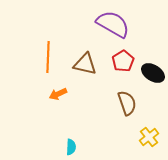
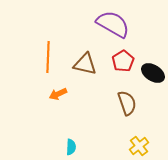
yellow cross: moved 10 px left, 9 px down
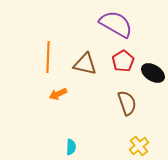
purple semicircle: moved 3 px right
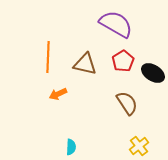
brown semicircle: rotated 15 degrees counterclockwise
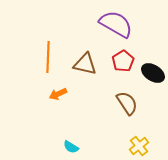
cyan semicircle: rotated 119 degrees clockwise
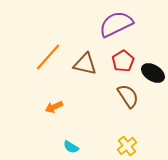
purple semicircle: rotated 56 degrees counterclockwise
orange line: rotated 40 degrees clockwise
orange arrow: moved 4 px left, 13 px down
brown semicircle: moved 1 px right, 7 px up
yellow cross: moved 12 px left
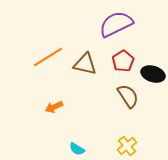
orange line: rotated 16 degrees clockwise
black ellipse: moved 1 px down; rotated 15 degrees counterclockwise
cyan semicircle: moved 6 px right, 2 px down
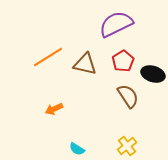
orange arrow: moved 2 px down
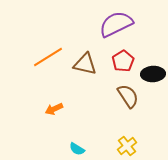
black ellipse: rotated 20 degrees counterclockwise
